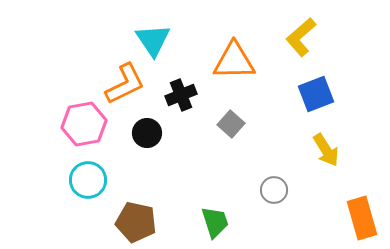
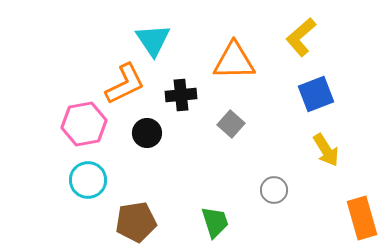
black cross: rotated 16 degrees clockwise
brown pentagon: rotated 21 degrees counterclockwise
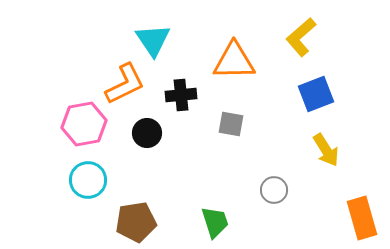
gray square: rotated 32 degrees counterclockwise
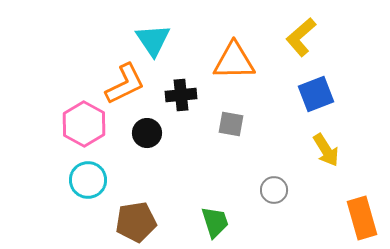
pink hexagon: rotated 21 degrees counterclockwise
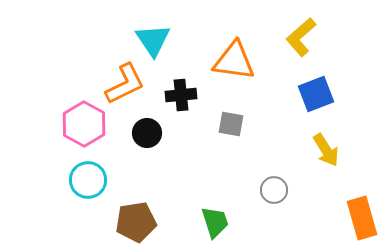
orange triangle: rotated 9 degrees clockwise
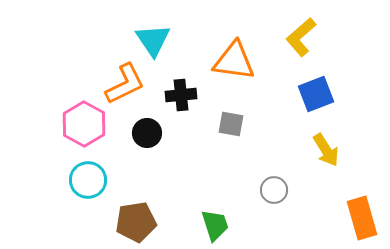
green trapezoid: moved 3 px down
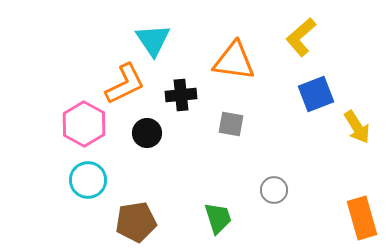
yellow arrow: moved 31 px right, 23 px up
green trapezoid: moved 3 px right, 7 px up
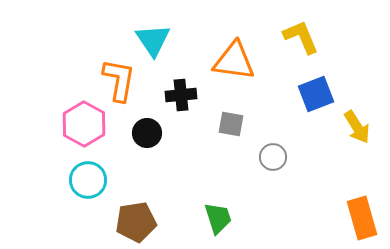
yellow L-shape: rotated 108 degrees clockwise
orange L-shape: moved 6 px left, 4 px up; rotated 54 degrees counterclockwise
gray circle: moved 1 px left, 33 px up
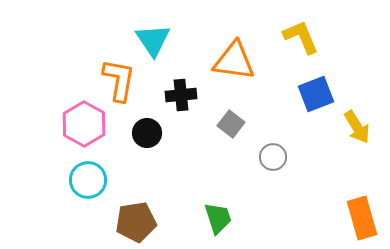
gray square: rotated 28 degrees clockwise
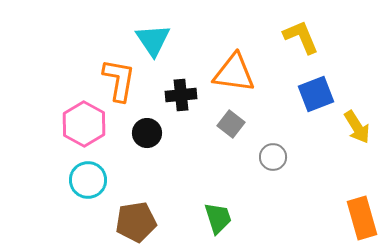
orange triangle: moved 12 px down
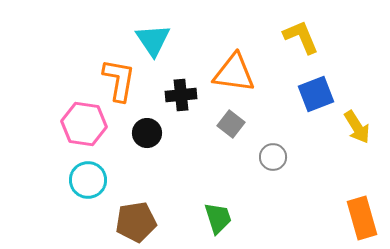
pink hexagon: rotated 21 degrees counterclockwise
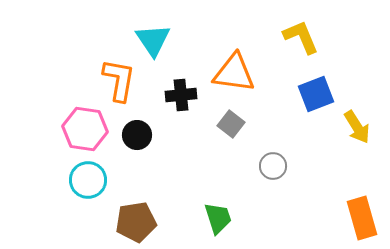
pink hexagon: moved 1 px right, 5 px down
black circle: moved 10 px left, 2 px down
gray circle: moved 9 px down
